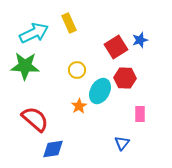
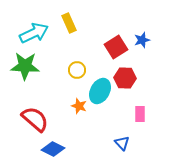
blue star: moved 2 px right
orange star: rotated 21 degrees counterclockwise
blue triangle: rotated 21 degrees counterclockwise
blue diamond: rotated 35 degrees clockwise
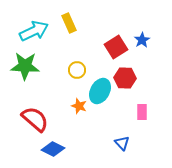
cyan arrow: moved 2 px up
blue star: rotated 14 degrees counterclockwise
pink rectangle: moved 2 px right, 2 px up
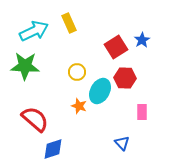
yellow circle: moved 2 px down
blue diamond: rotated 45 degrees counterclockwise
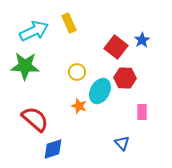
red square: rotated 20 degrees counterclockwise
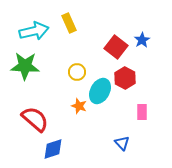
cyan arrow: rotated 12 degrees clockwise
red hexagon: rotated 25 degrees clockwise
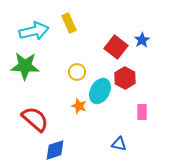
blue triangle: moved 3 px left, 1 px down; rotated 35 degrees counterclockwise
blue diamond: moved 2 px right, 1 px down
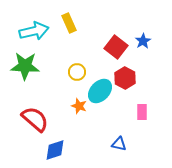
blue star: moved 1 px right, 1 px down
cyan ellipse: rotated 15 degrees clockwise
